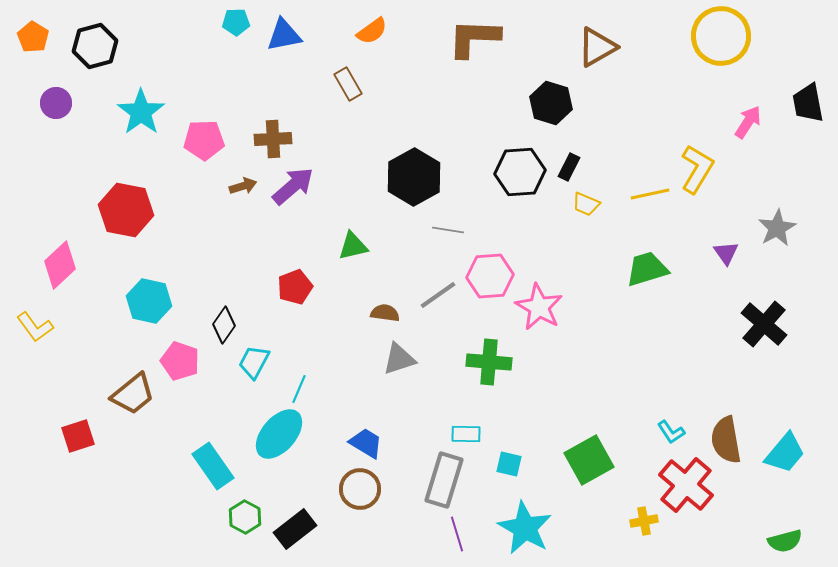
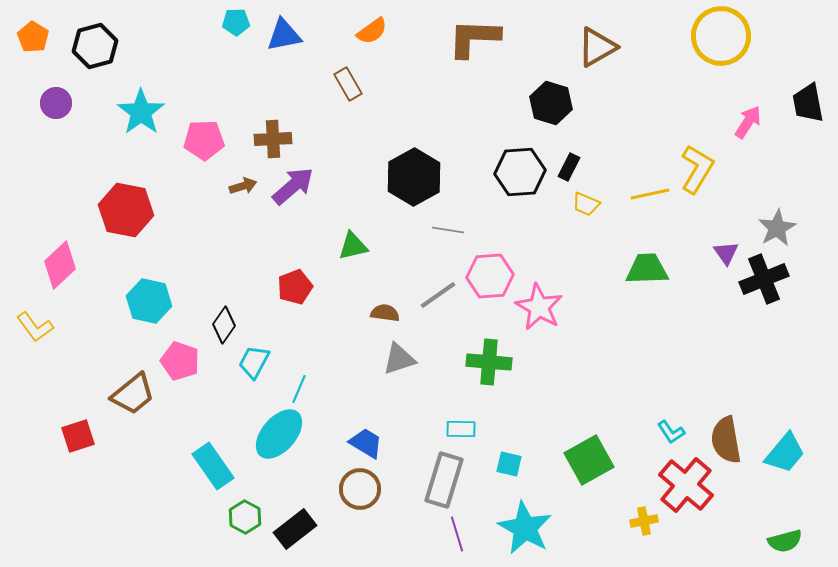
green trapezoid at (647, 269): rotated 15 degrees clockwise
black cross at (764, 324): moved 45 px up; rotated 27 degrees clockwise
cyan rectangle at (466, 434): moved 5 px left, 5 px up
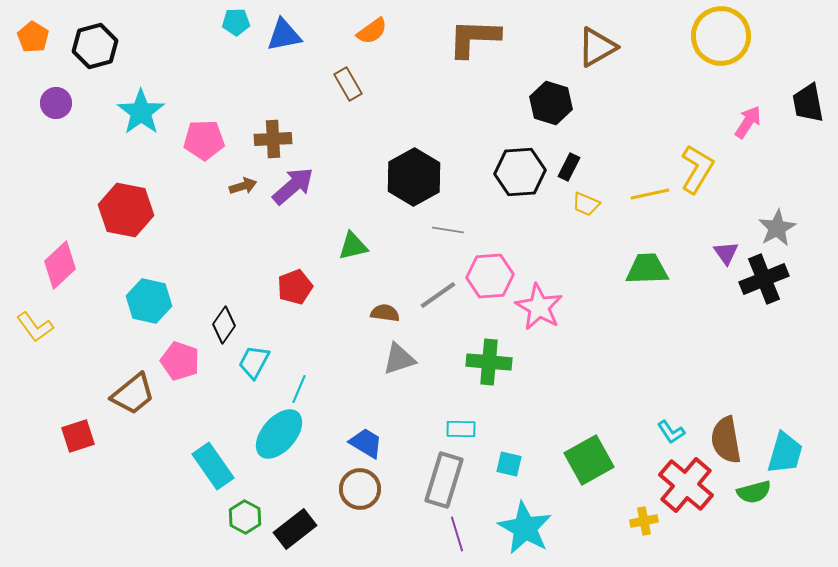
cyan trapezoid at (785, 453): rotated 24 degrees counterclockwise
green semicircle at (785, 541): moved 31 px left, 49 px up
